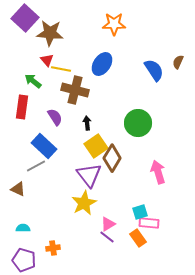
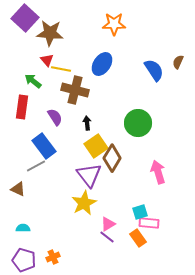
blue rectangle: rotated 10 degrees clockwise
orange cross: moved 9 px down; rotated 16 degrees counterclockwise
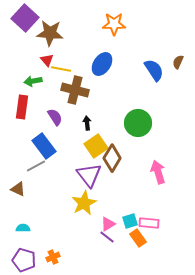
green arrow: rotated 48 degrees counterclockwise
cyan square: moved 10 px left, 9 px down
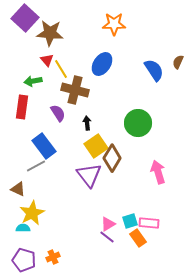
yellow line: rotated 48 degrees clockwise
purple semicircle: moved 3 px right, 4 px up
yellow star: moved 52 px left, 10 px down
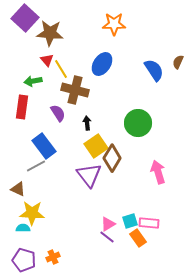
yellow star: rotated 30 degrees clockwise
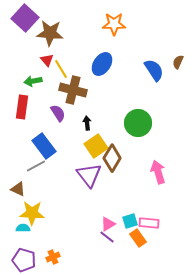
brown cross: moved 2 px left
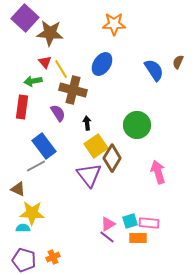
red triangle: moved 2 px left, 2 px down
green circle: moved 1 px left, 2 px down
orange rectangle: rotated 54 degrees counterclockwise
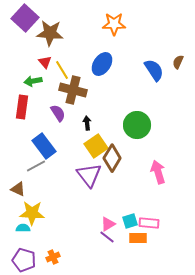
yellow line: moved 1 px right, 1 px down
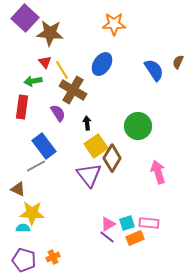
brown cross: rotated 16 degrees clockwise
green circle: moved 1 px right, 1 px down
cyan square: moved 3 px left, 2 px down
orange rectangle: moved 3 px left; rotated 24 degrees counterclockwise
